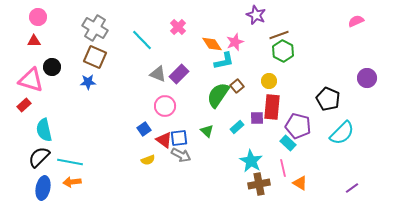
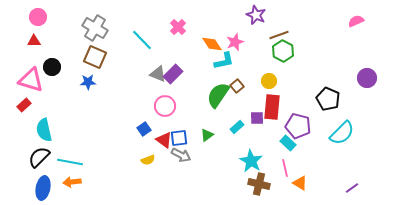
purple rectangle at (179, 74): moved 6 px left
green triangle at (207, 131): moved 4 px down; rotated 40 degrees clockwise
pink line at (283, 168): moved 2 px right
brown cross at (259, 184): rotated 25 degrees clockwise
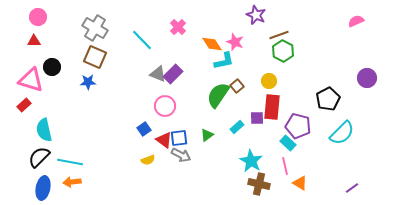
pink star at (235, 42): rotated 30 degrees counterclockwise
black pentagon at (328, 99): rotated 20 degrees clockwise
pink line at (285, 168): moved 2 px up
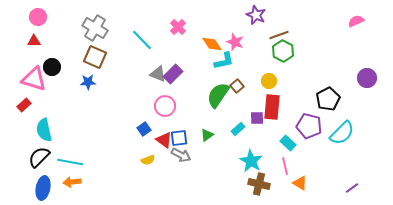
pink triangle at (31, 80): moved 3 px right, 1 px up
purple pentagon at (298, 126): moved 11 px right
cyan rectangle at (237, 127): moved 1 px right, 2 px down
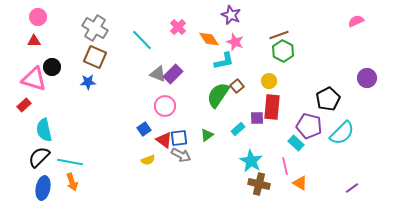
purple star at (256, 15): moved 25 px left
orange diamond at (212, 44): moved 3 px left, 5 px up
cyan rectangle at (288, 143): moved 8 px right
orange arrow at (72, 182): rotated 102 degrees counterclockwise
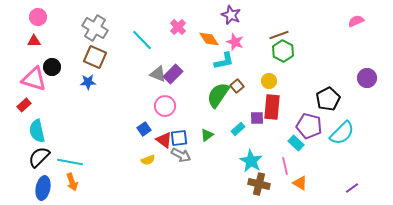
cyan semicircle at (44, 130): moved 7 px left, 1 px down
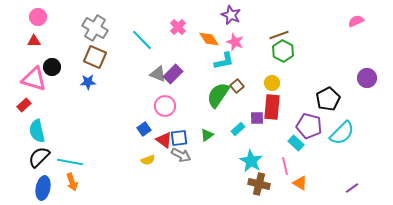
yellow circle at (269, 81): moved 3 px right, 2 px down
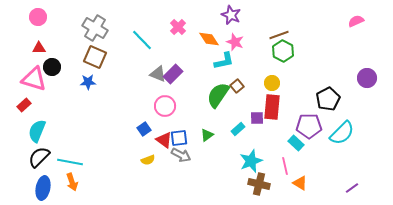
red triangle at (34, 41): moved 5 px right, 7 px down
purple pentagon at (309, 126): rotated 15 degrees counterclockwise
cyan semicircle at (37, 131): rotated 35 degrees clockwise
cyan star at (251, 161): rotated 20 degrees clockwise
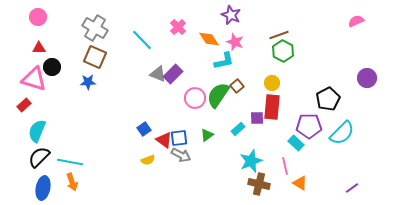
pink circle at (165, 106): moved 30 px right, 8 px up
